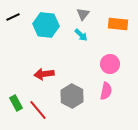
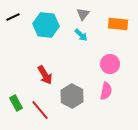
red arrow: moved 1 px right, 1 px down; rotated 114 degrees counterclockwise
red line: moved 2 px right
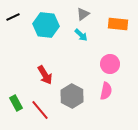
gray triangle: rotated 16 degrees clockwise
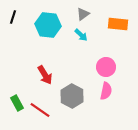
black line: rotated 48 degrees counterclockwise
cyan hexagon: moved 2 px right
pink circle: moved 4 px left, 3 px down
green rectangle: moved 1 px right
red line: rotated 15 degrees counterclockwise
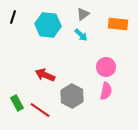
red arrow: rotated 144 degrees clockwise
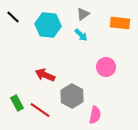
black line: rotated 64 degrees counterclockwise
orange rectangle: moved 2 px right, 1 px up
pink semicircle: moved 11 px left, 24 px down
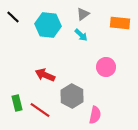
green rectangle: rotated 14 degrees clockwise
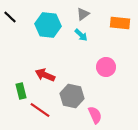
black line: moved 3 px left
gray hexagon: rotated 15 degrees counterclockwise
green rectangle: moved 4 px right, 12 px up
pink semicircle: rotated 36 degrees counterclockwise
